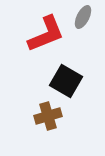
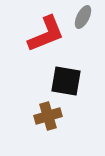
black square: rotated 20 degrees counterclockwise
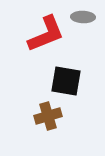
gray ellipse: rotated 65 degrees clockwise
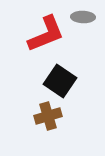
black square: moved 6 px left; rotated 24 degrees clockwise
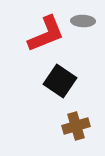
gray ellipse: moved 4 px down
brown cross: moved 28 px right, 10 px down
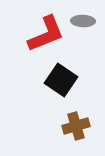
black square: moved 1 px right, 1 px up
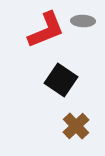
red L-shape: moved 4 px up
brown cross: rotated 28 degrees counterclockwise
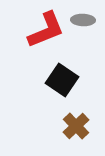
gray ellipse: moved 1 px up
black square: moved 1 px right
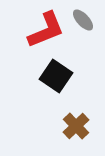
gray ellipse: rotated 45 degrees clockwise
black square: moved 6 px left, 4 px up
